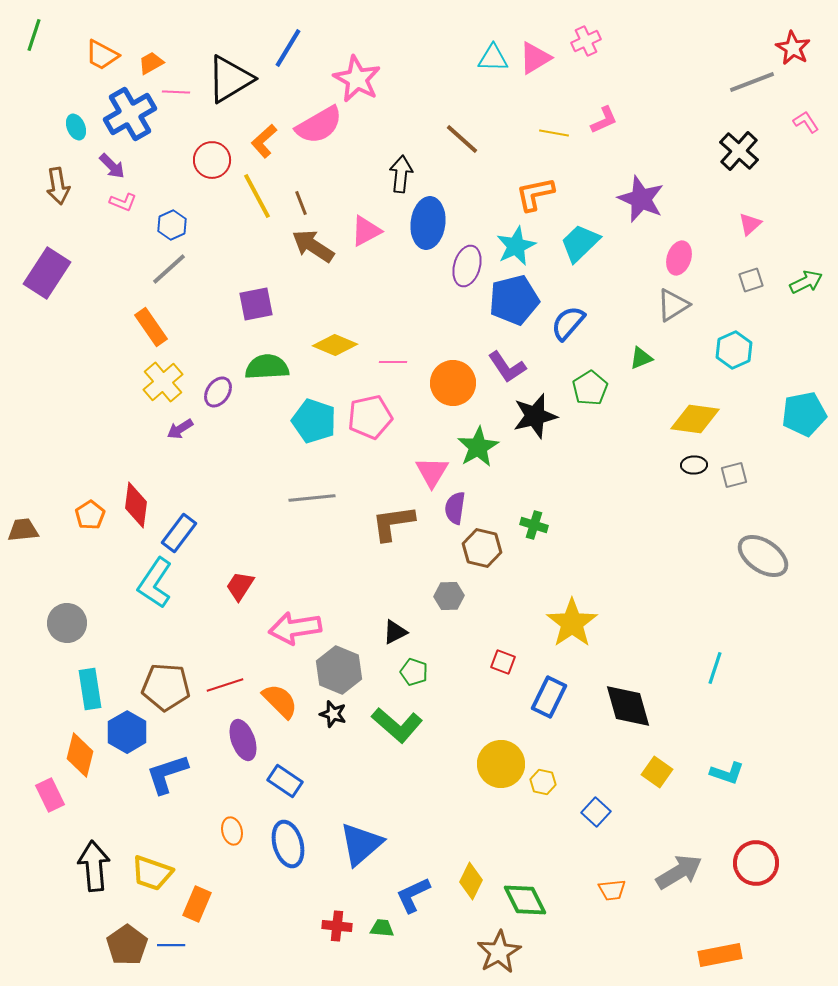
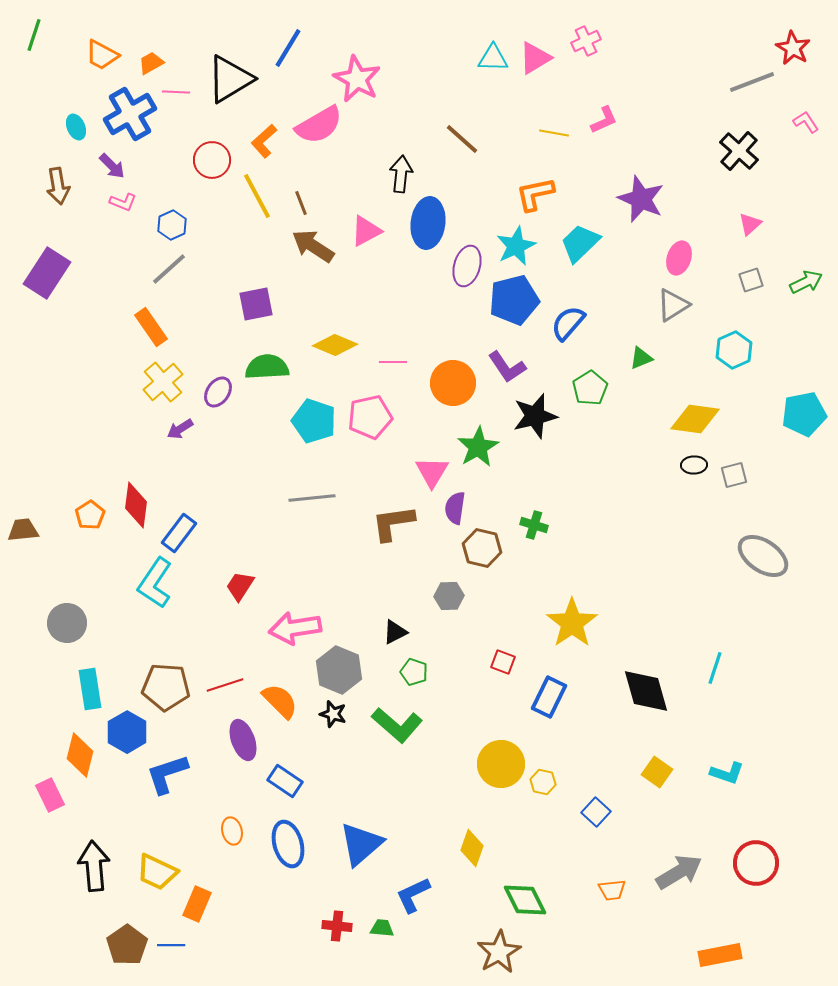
black diamond at (628, 706): moved 18 px right, 15 px up
yellow trapezoid at (152, 873): moved 5 px right, 1 px up; rotated 6 degrees clockwise
yellow diamond at (471, 881): moved 1 px right, 33 px up; rotated 6 degrees counterclockwise
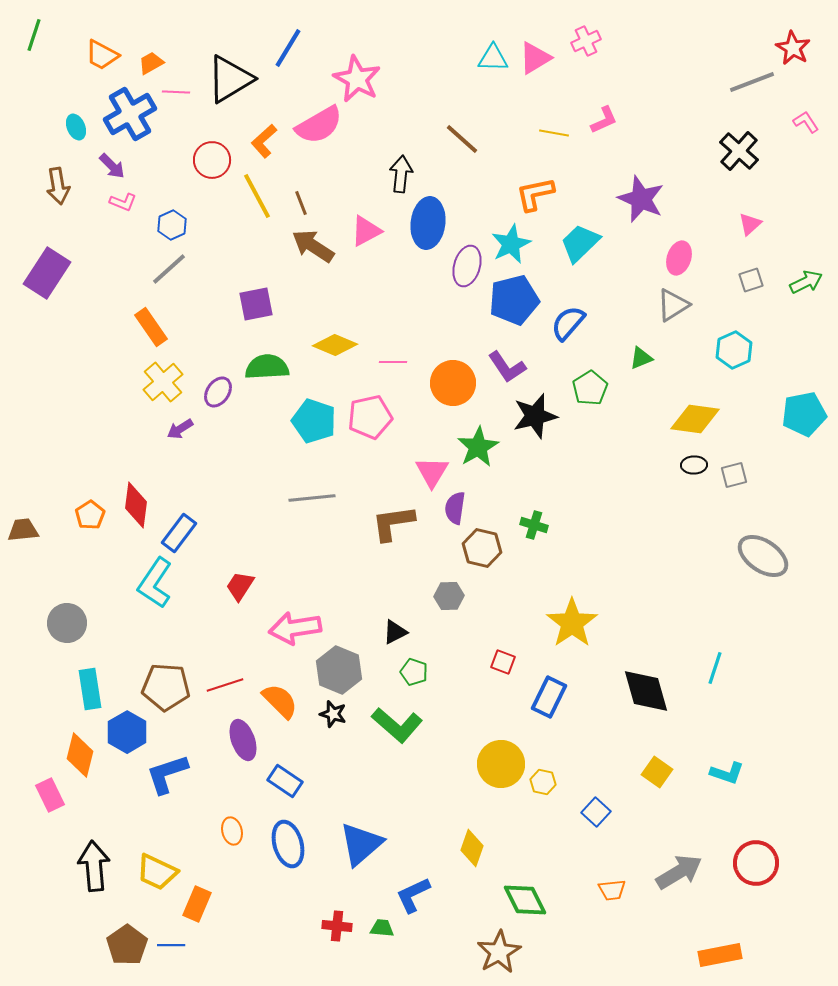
cyan star at (516, 246): moved 5 px left, 2 px up
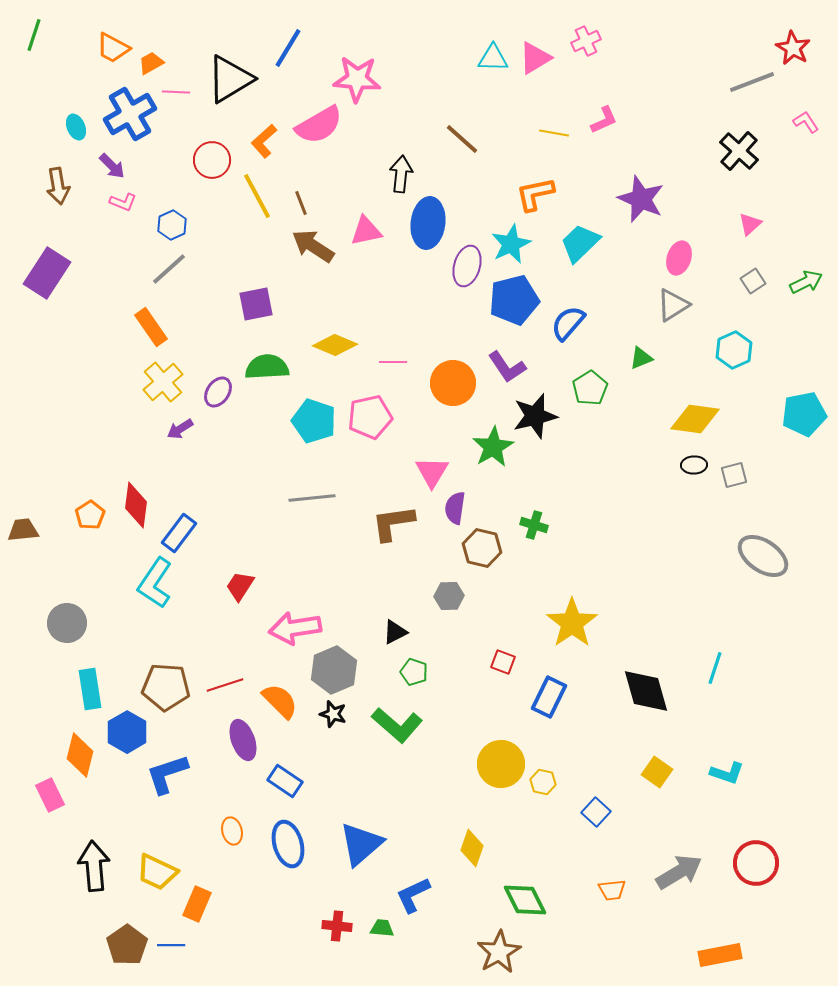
orange trapezoid at (102, 55): moved 11 px right, 7 px up
pink star at (357, 79): rotated 24 degrees counterclockwise
pink triangle at (366, 231): rotated 16 degrees clockwise
gray square at (751, 280): moved 2 px right, 1 px down; rotated 15 degrees counterclockwise
green star at (478, 447): moved 15 px right
gray hexagon at (339, 670): moved 5 px left; rotated 15 degrees clockwise
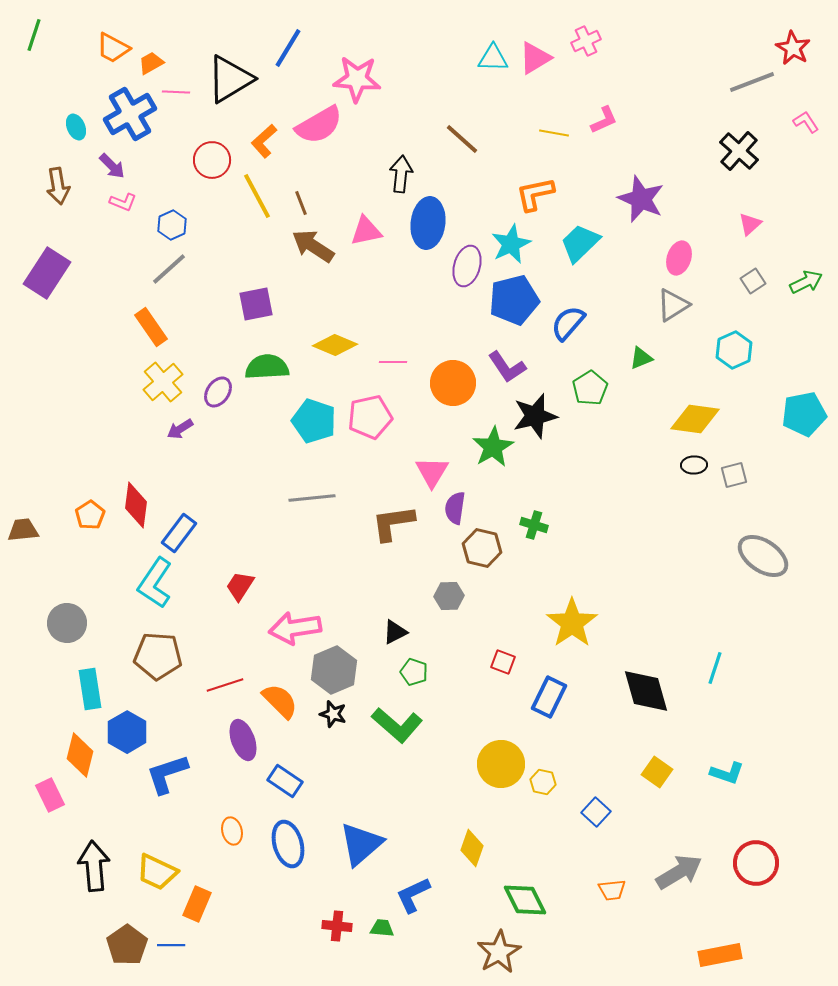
brown pentagon at (166, 687): moved 8 px left, 31 px up
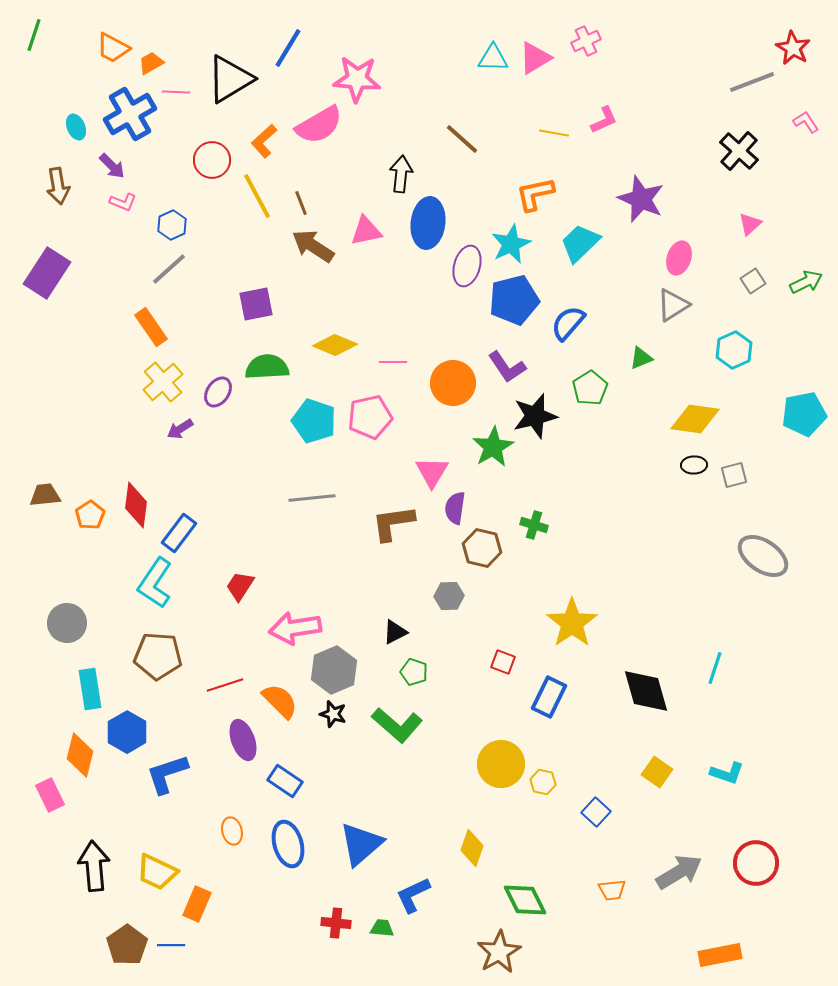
brown trapezoid at (23, 530): moved 22 px right, 35 px up
red cross at (337, 926): moved 1 px left, 3 px up
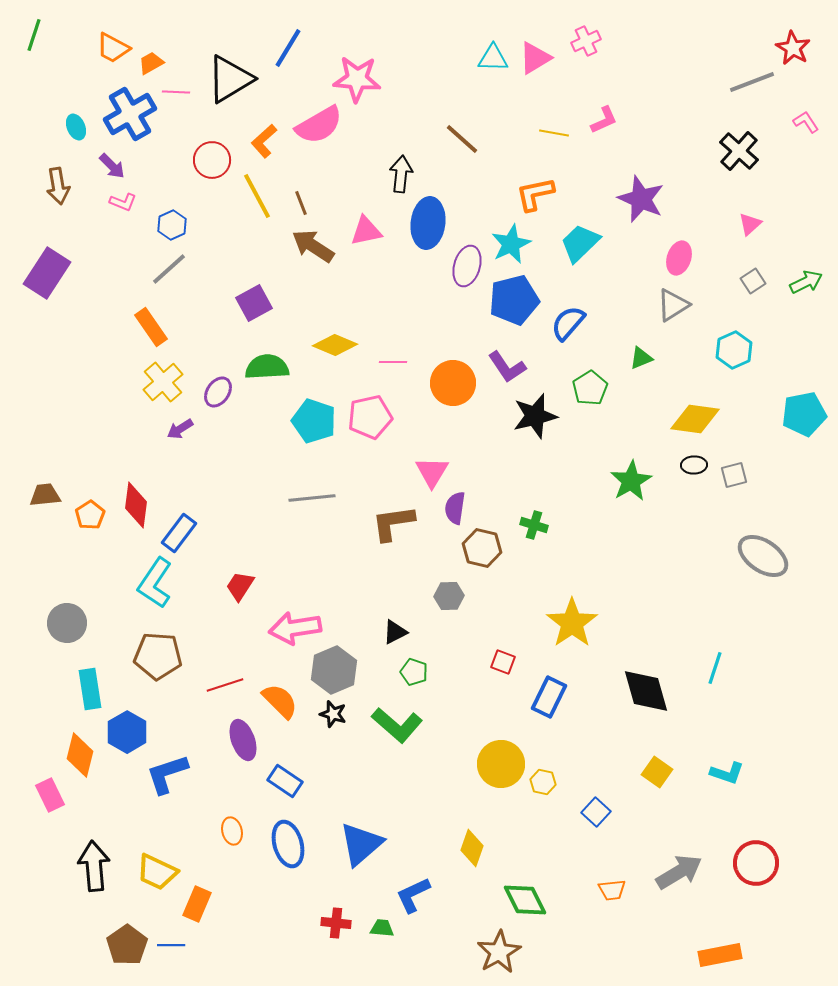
purple square at (256, 304): moved 2 px left, 1 px up; rotated 18 degrees counterclockwise
green star at (493, 447): moved 138 px right, 34 px down
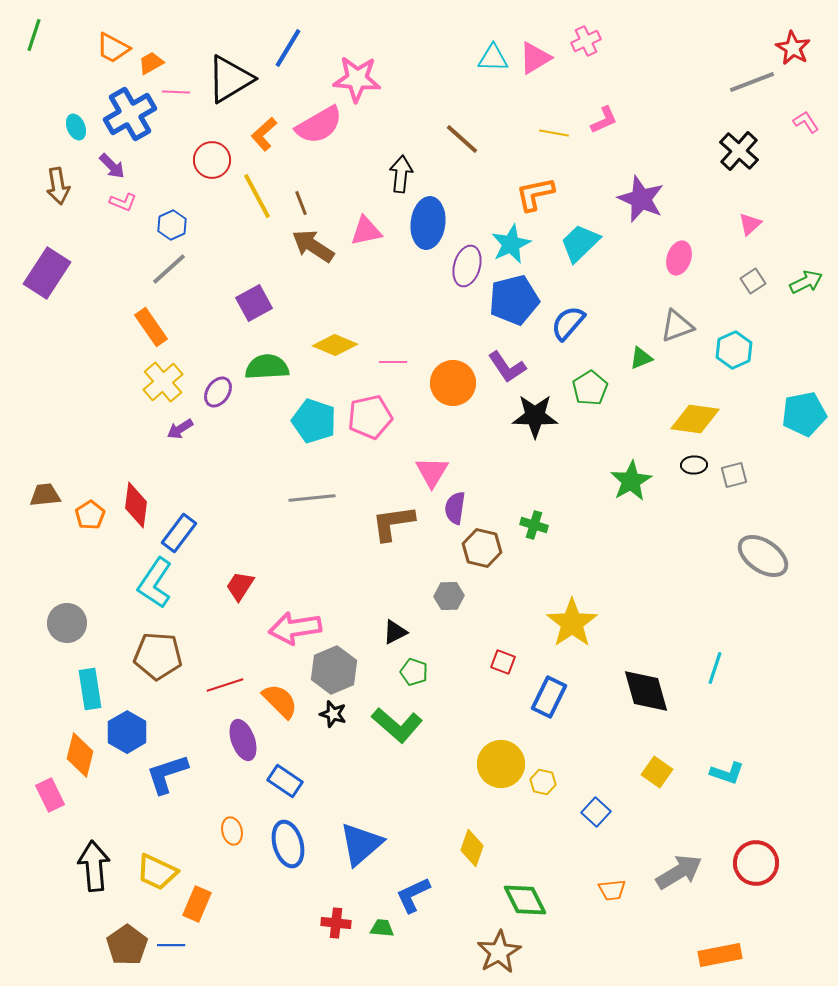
orange L-shape at (264, 141): moved 7 px up
gray triangle at (673, 305): moved 4 px right, 21 px down; rotated 12 degrees clockwise
black star at (535, 416): rotated 15 degrees clockwise
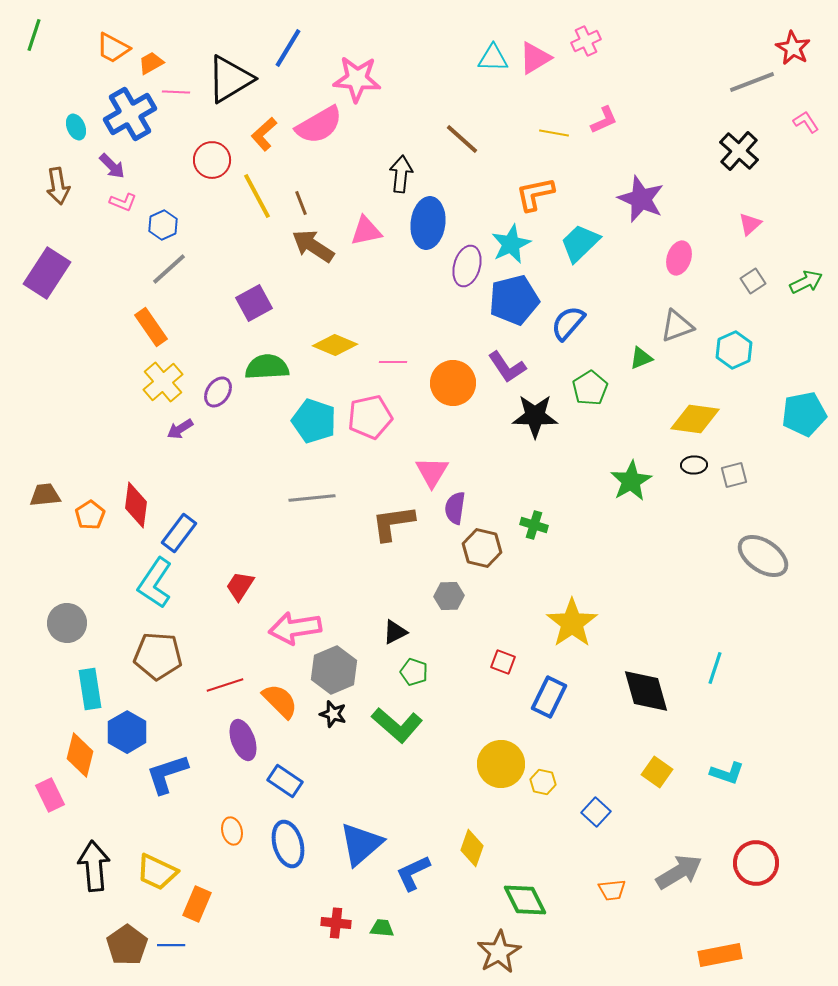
blue hexagon at (172, 225): moved 9 px left
blue L-shape at (413, 895): moved 22 px up
